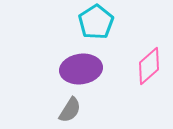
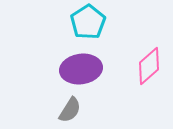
cyan pentagon: moved 8 px left
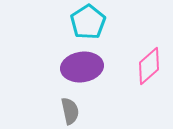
purple ellipse: moved 1 px right, 2 px up
gray semicircle: moved 1 px down; rotated 44 degrees counterclockwise
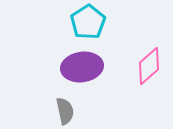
gray semicircle: moved 5 px left
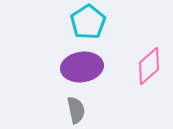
gray semicircle: moved 11 px right, 1 px up
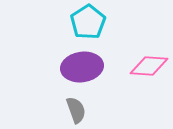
pink diamond: rotated 45 degrees clockwise
gray semicircle: rotated 8 degrees counterclockwise
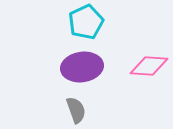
cyan pentagon: moved 2 px left; rotated 8 degrees clockwise
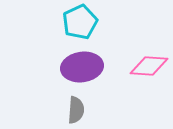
cyan pentagon: moved 6 px left
gray semicircle: rotated 24 degrees clockwise
